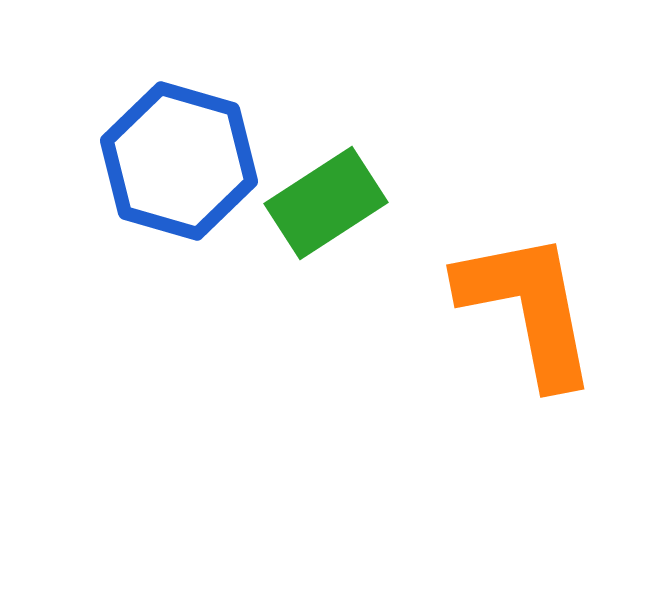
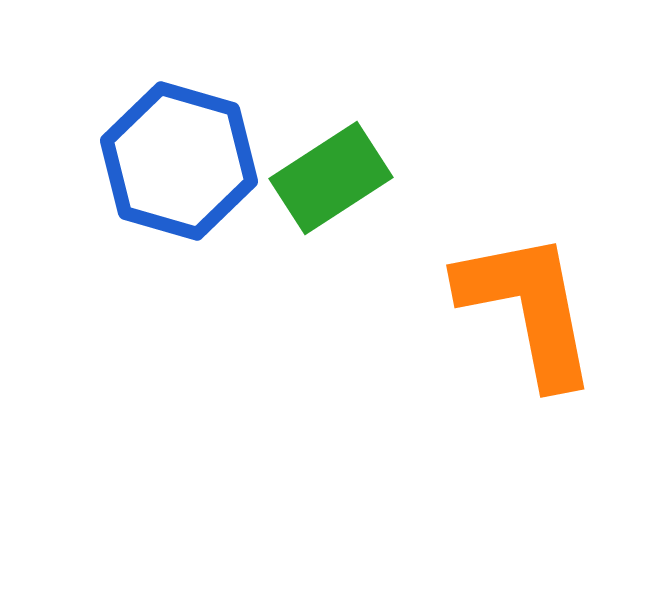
green rectangle: moved 5 px right, 25 px up
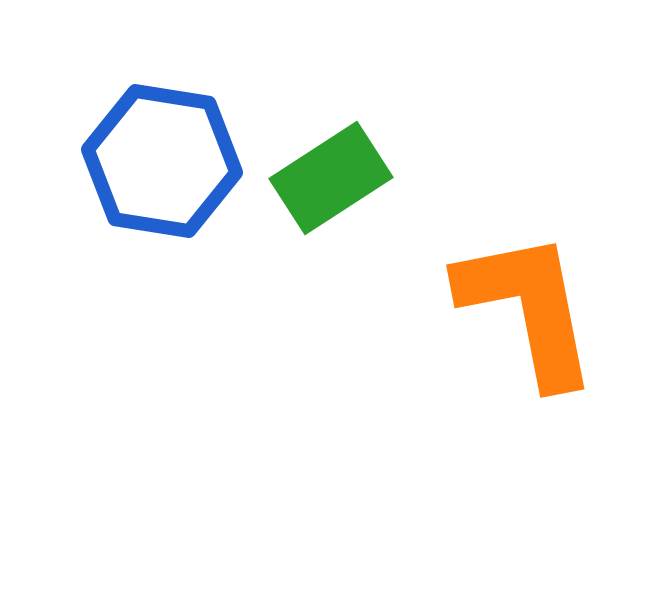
blue hexagon: moved 17 px left; rotated 7 degrees counterclockwise
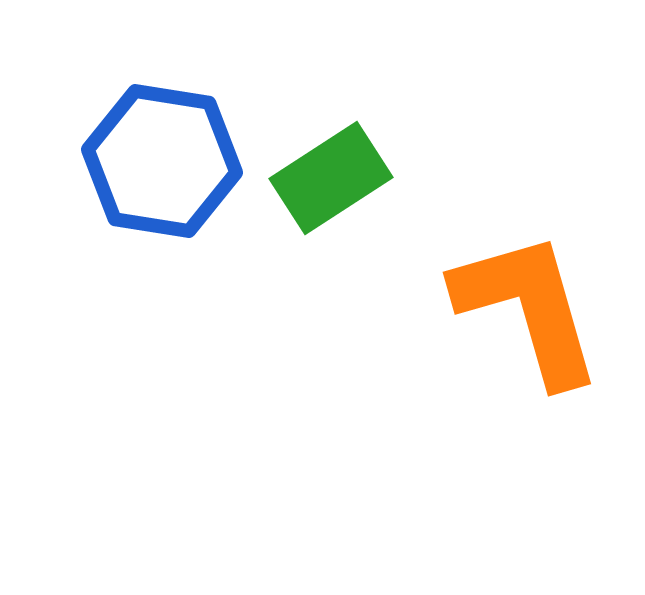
orange L-shape: rotated 5 degrees counterclockwise
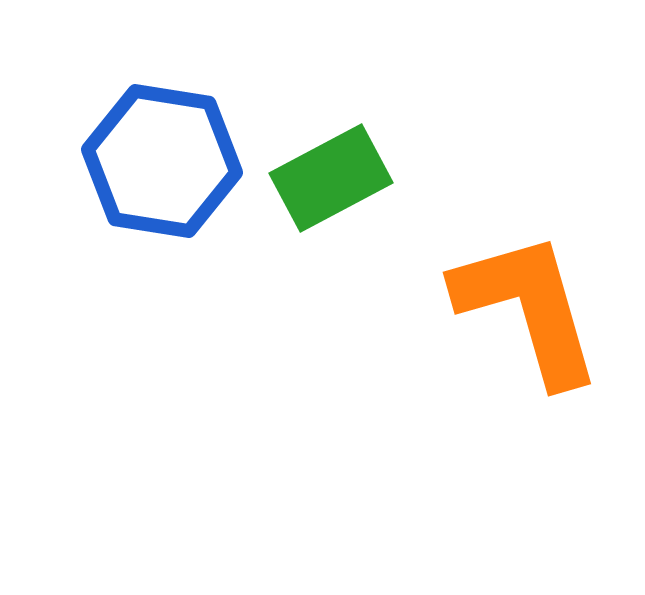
green rectangle: rotated 5 degrees clockwise
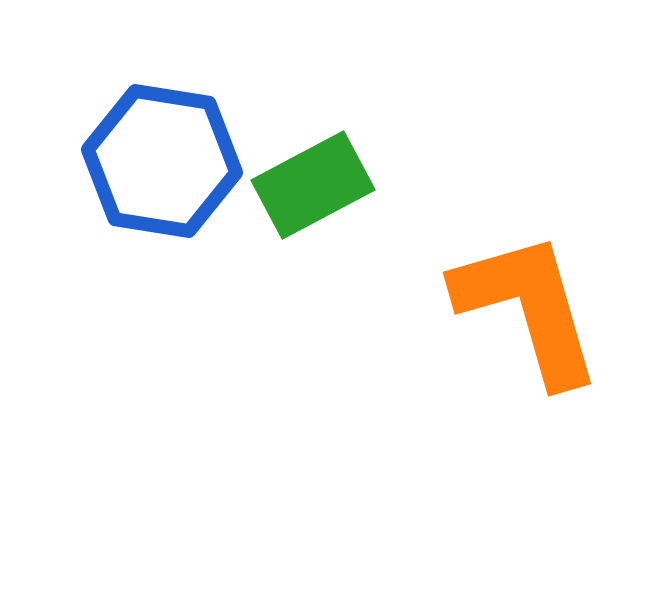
green rectangle: moved 18 px left, 7 px down
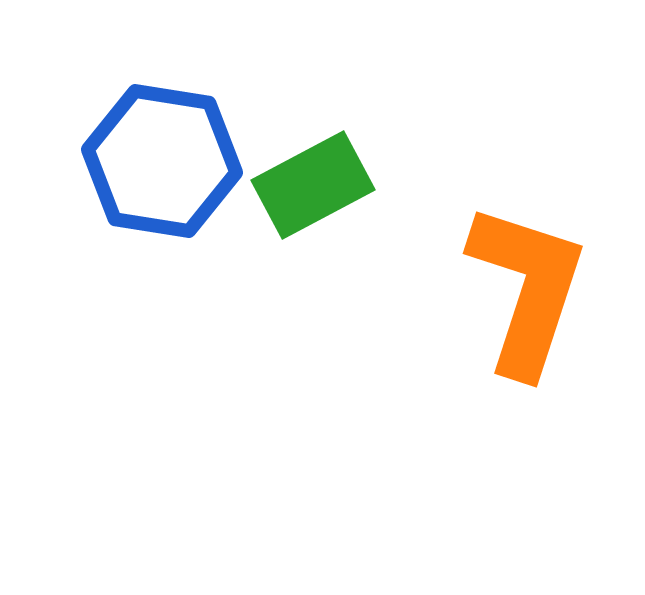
orange L-shape: moved 1 px left, 19 px up; rotated 34 degrees clockwise
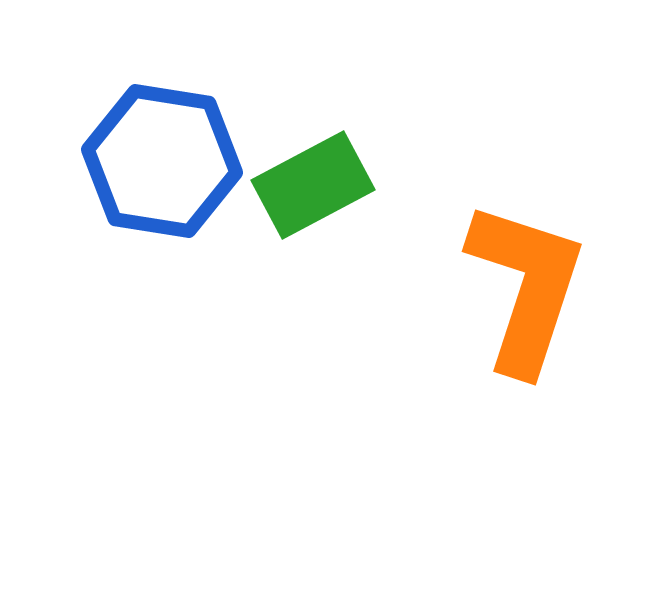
orange L-shape: moved 1 px left, 2 px up
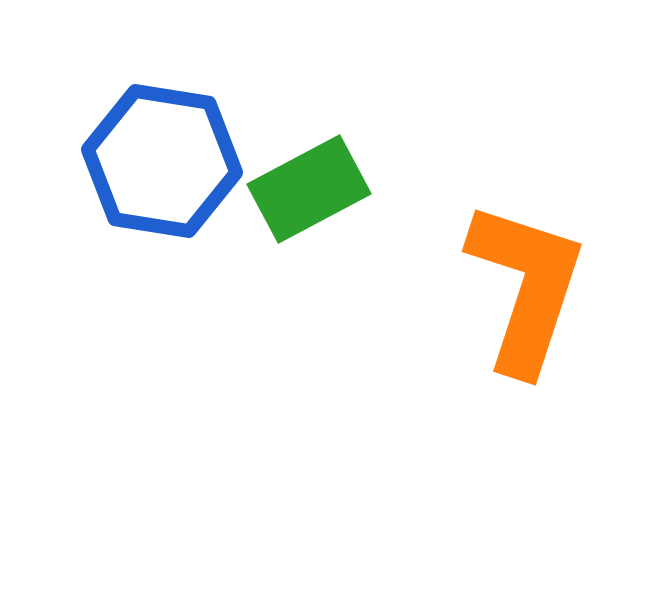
green rectangle: moved 4 px left, 4 px down
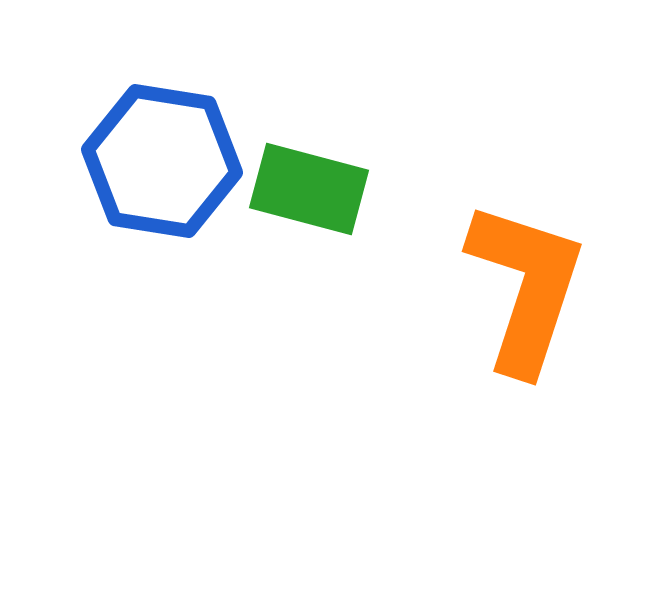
green rectangle: rotated 43 degrees clockwise
